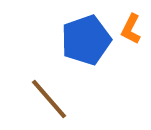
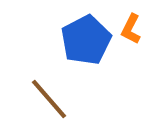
blue pentagon: rotated 9 degrees counterclockwise
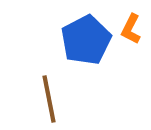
brown line: rotated 30 degrees clockwise
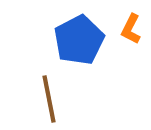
blue pentagon: moved 7 px left
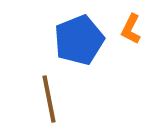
blue pentagon: rotated 6 degrees clockwise
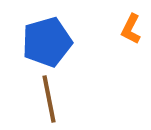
blue pentagon: moved 32 px left, 2 px down; rotated 6 degrees clockwise
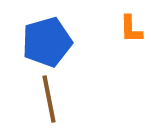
orange L-shape: rotated 28 degrees counterclockwise
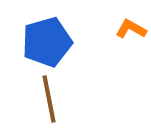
orange L-shape: rotated 120 degrees clockwise
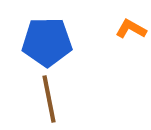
blue pentagon: rotated 15 degrees clockwise
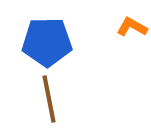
orange L-shape: moved 1 px right, 2 px up
